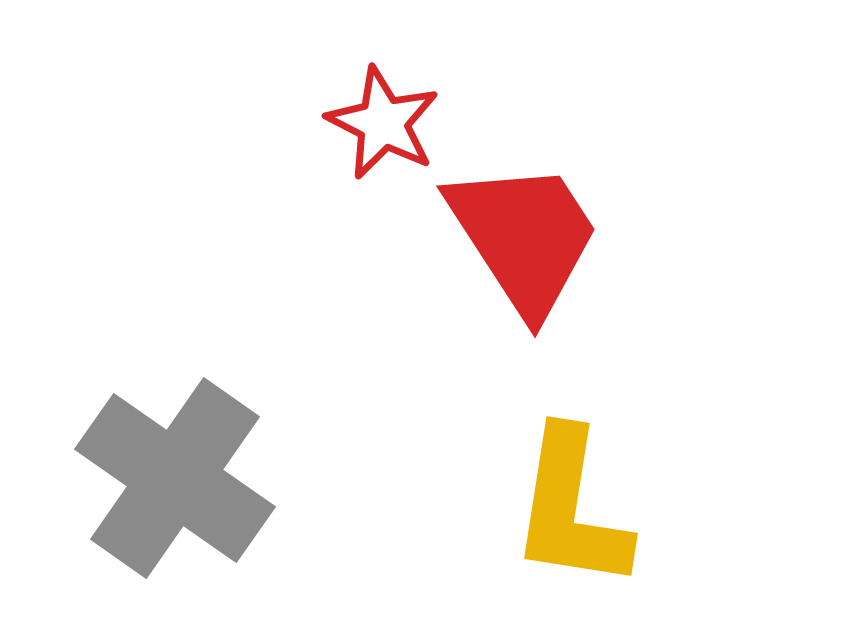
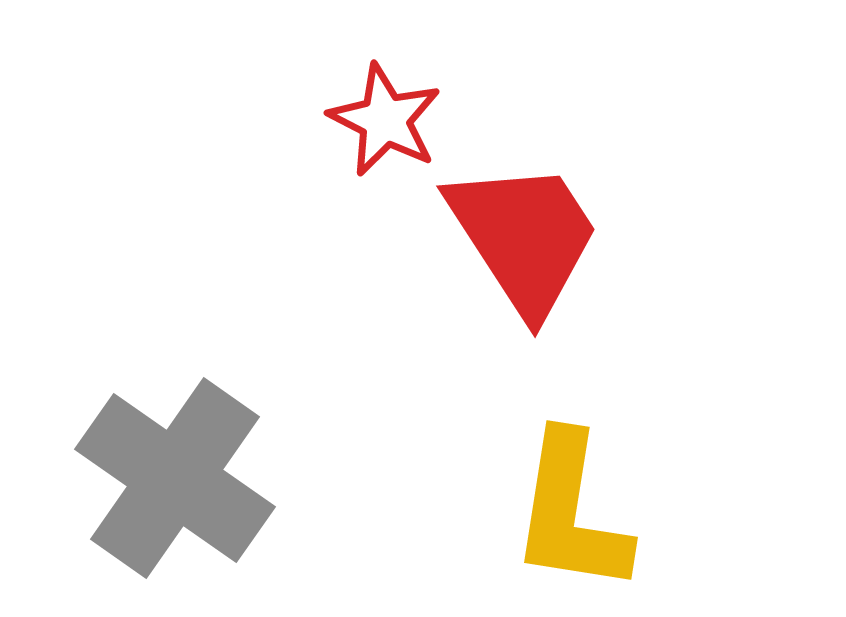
red star: moved 2 px right, 3 px up
yellow L-shape: moved 4 px down
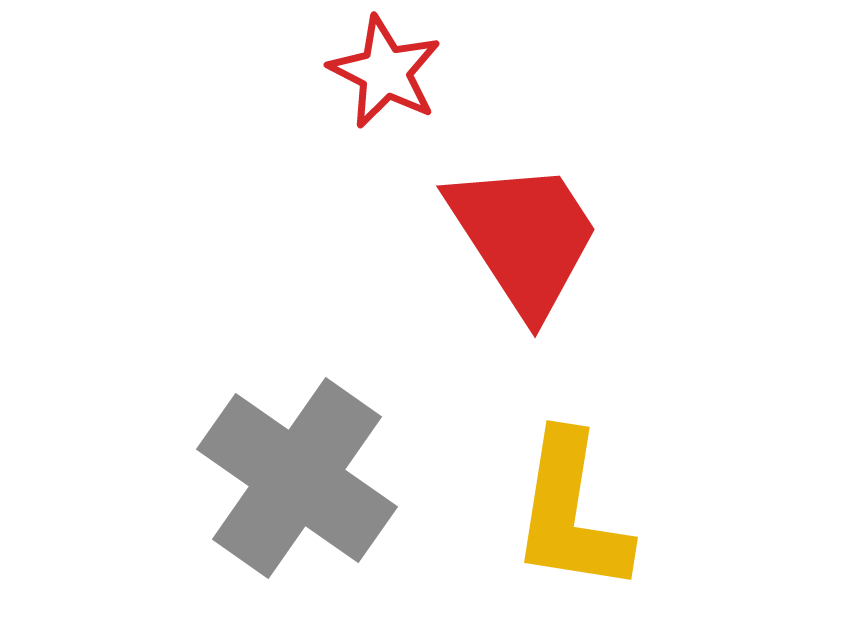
red star: moved 48 px up
gray cross: moved 122 px right
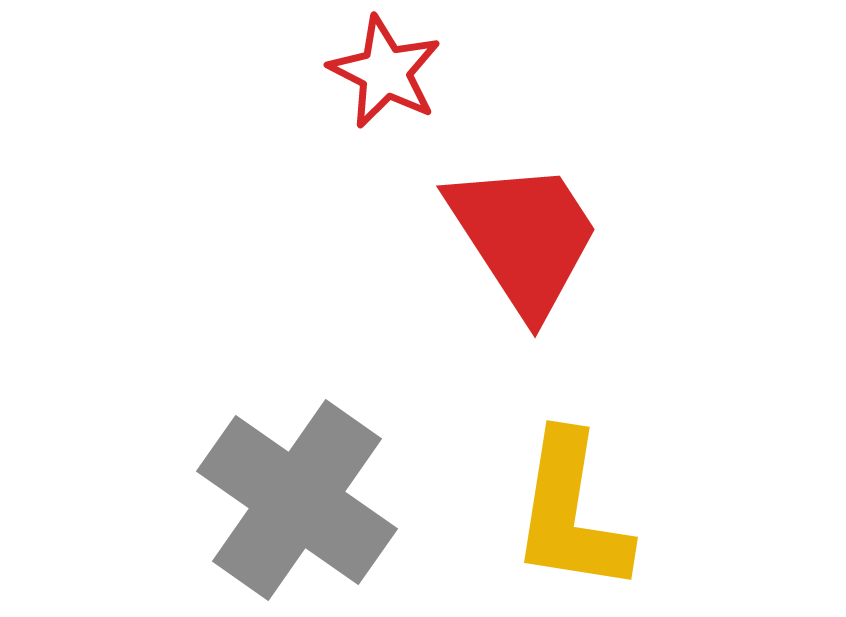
gray cross: moved 22 px down
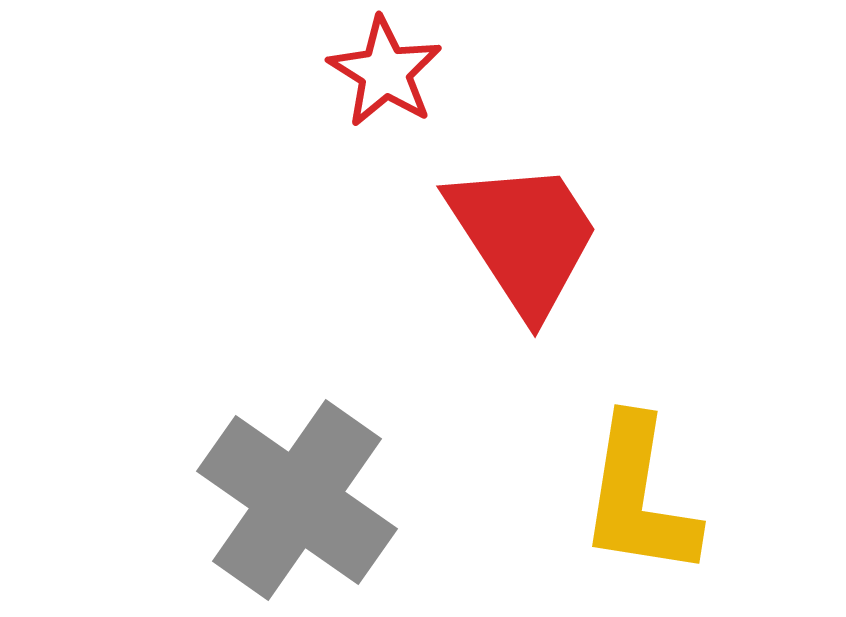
red star: rotated 5 degrees clockwise
yellow L-shape: moved 68 px right, 16 px up
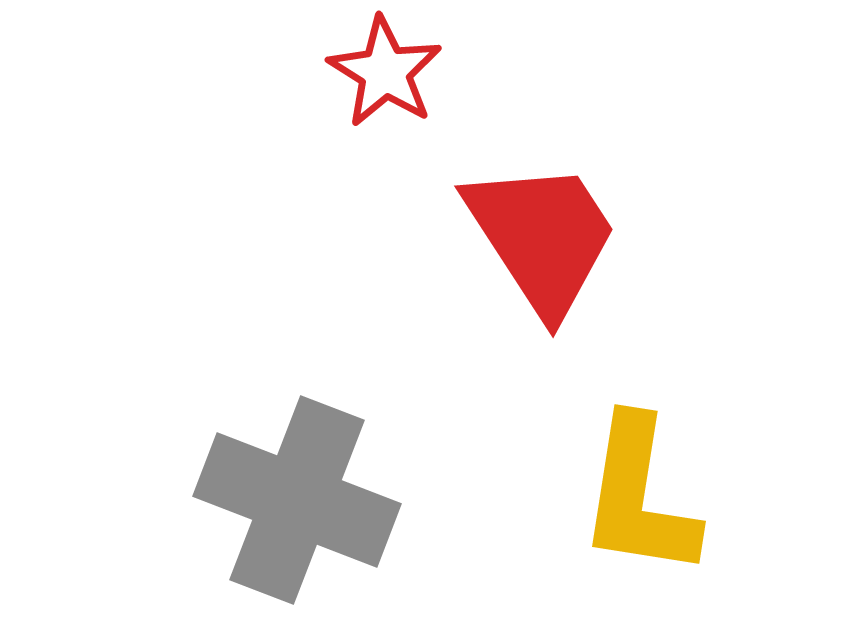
red trapezoid: moved 18 px right
gray cross: rotated 14 degrees counterclockwise
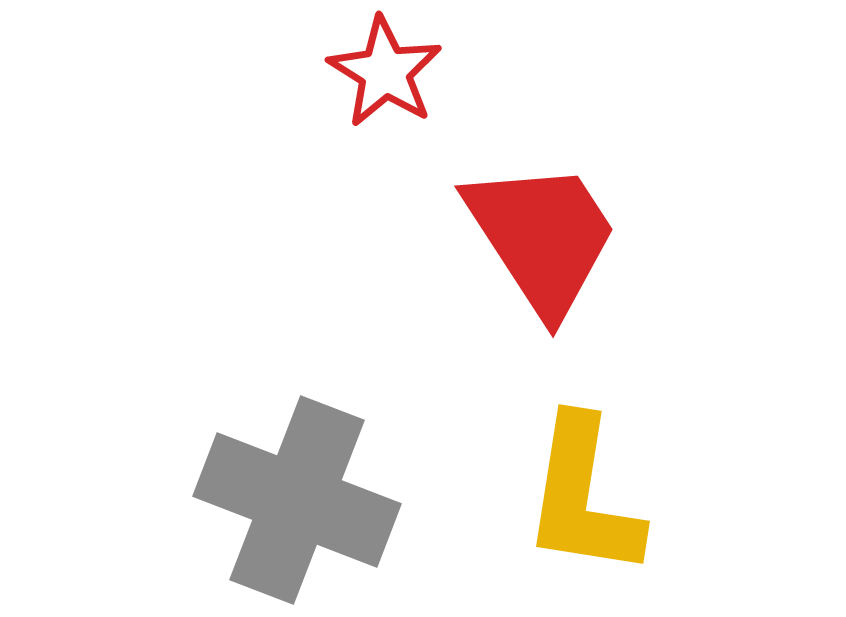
yellow L-shape: moved 56 px left
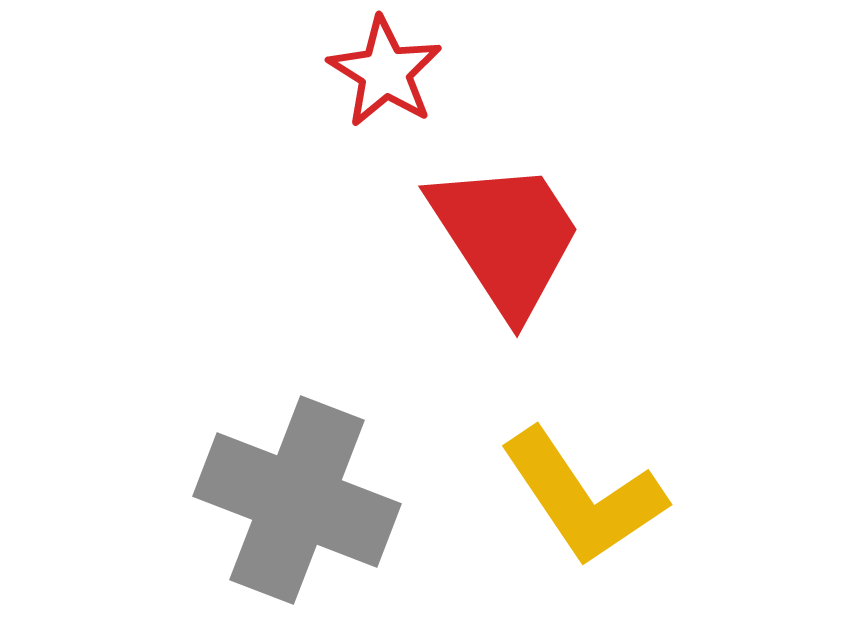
red trapezoid: moved 36 px left
yellow L-shape: rotated 43 degrees counterclockwise
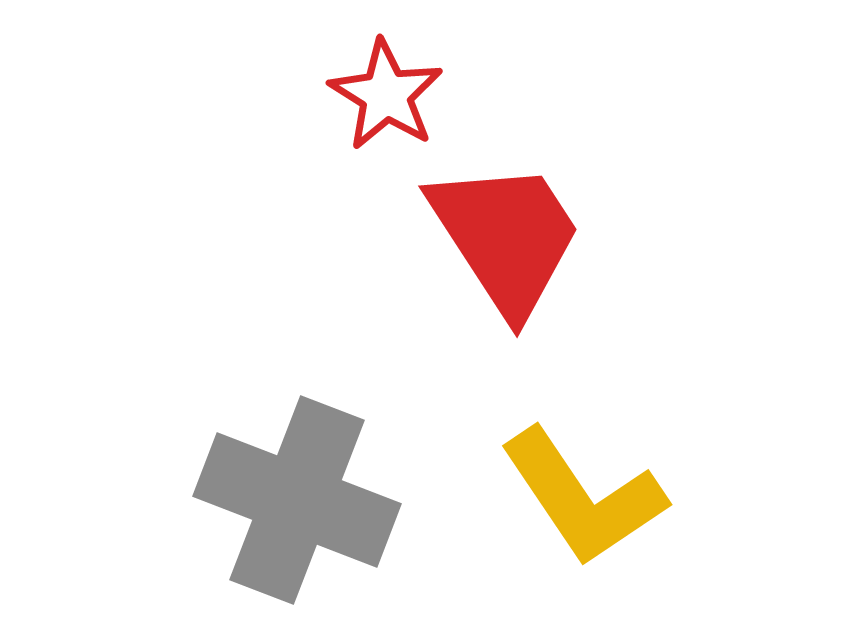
red star: moved 1 px right, 23 px down
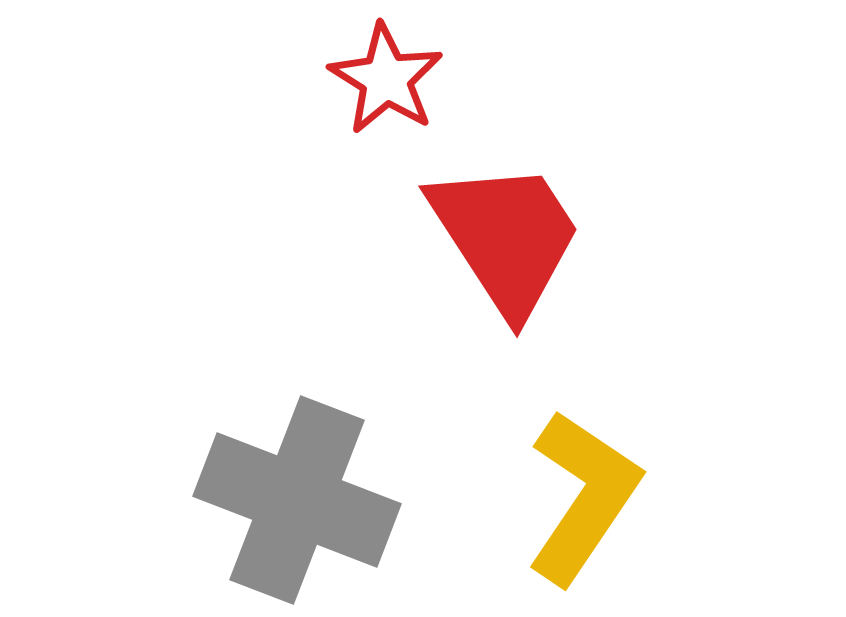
red star: moved 16 px up
yellow L-shape: rotated 112 degrees counterclockwise
